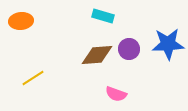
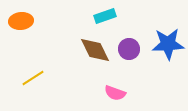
cyan rectangle: moved 2 px right; rotated 35 degrees counterclockwise
brown diamond: moved 2 px left, 5 px up; rotated 68 degrees clockwise
pink semicircle: moved 1 px left, 1 px up
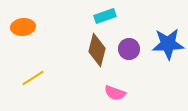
orange ellipse: moved 2 px right, 6 px down
brown diamond: moved 2 px right; rotated 40 degrees clockwise
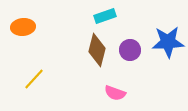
blue star: moved 2 px up
purple circle: moved 1 px right, 1 px down
yellow line: moved 1 px right, 1 px down; rotated 15 degrees counterclockwise
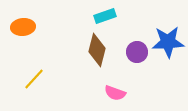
purple circle: moved 7 px right, 2 px down
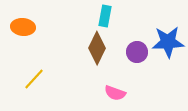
cyan rectangle: rotated 60 degrees counterclockwise
orange ellipse: rotated 10 degrees clockwise
brown diamond: moved 2 px up; rotated 12 degrees clockwise
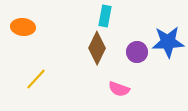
yellow line: moved 2 px right
pink semicircle: moved 4 px right, 4 px up
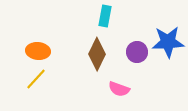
orange ellipse: moved 15 px right, 24 px down
brown diamond: moved 6 px down
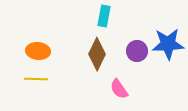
cyan rectangle: moved 1 px left
blue star: moved 2 px down
purple circle: moved 1 px up
yellow line: rotated 50 degrees clockwise
pink semicircle: rotated 35 degrees clockwise
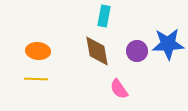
brown diamond: moved 3 px up; rotated 36 degrees counterclockwise
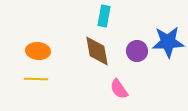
blue star: moved 2 px up
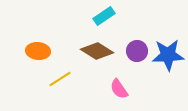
cyan rectangle: rotated 45 degrees clockwise
blue star: moved 13 px down
brown diamond: rotated 48 degrees counterclockwise
yellow line: moved 24 px right; rotated 35 degrees counterclockwise
